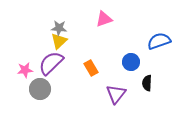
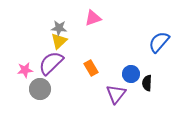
pink triangle: moved 11 px left, 1 px up
blue semicircle: moved 1 px down; rotated 30 degrees counterclockwise
blue circle: moved 12 px down
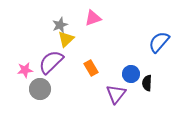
gray star: moved 1 px right, 3 px up; rotated 28 degrees counterclockwise
yellow triangle: moved 7 px right, 2 px up
purple semicircle: moved 1 px up
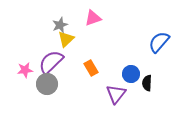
gray circle: moved 7 px right, 5 px up
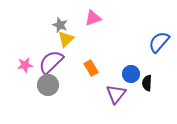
gray star: rotated 28 degrees counterclockwise
pink star: moved 5 px up
gray circle: moved 1 px right, 1 px down
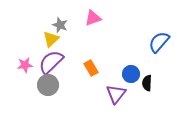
yellow triangle: moved 15 px left
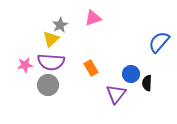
gray star: rotated 21 degrees clockwise
purple semicircle: rotated 132 degrees counterclockwise
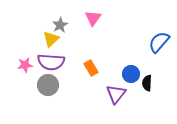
pink triangle: rotated 36 degrees counterclockwise
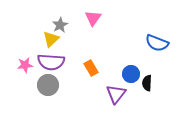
blue semicircle: moved 2 px left, 1 px down; rotated 110 degrees counterclockwise
